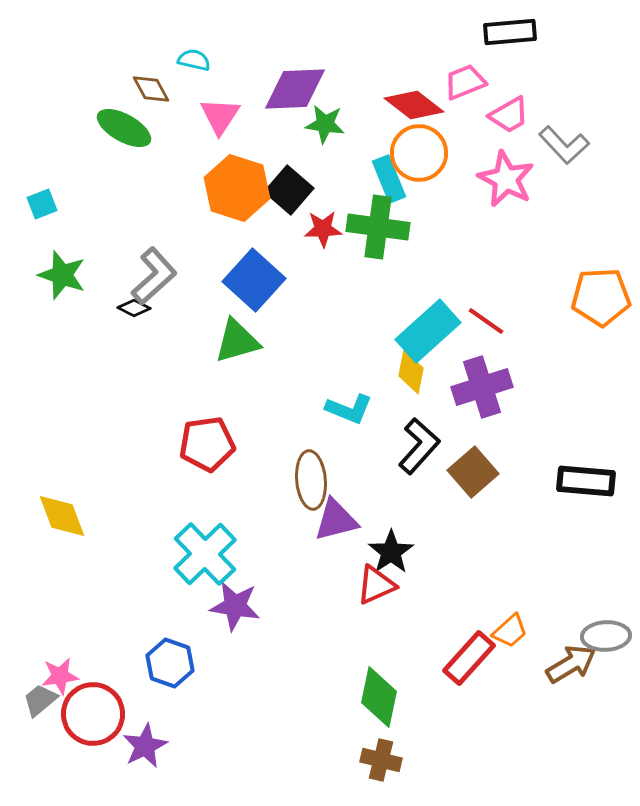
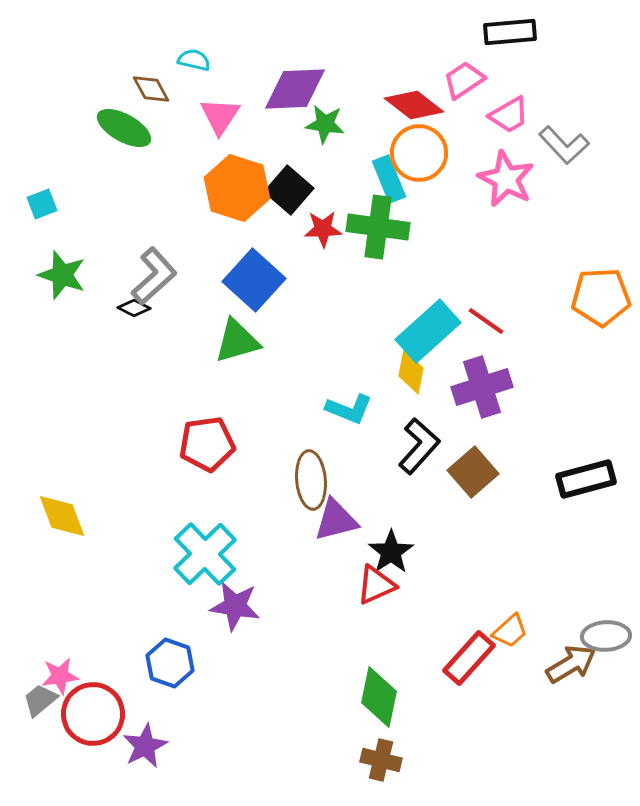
pink trapezoid at (465, 82): moved 1 px left, 2 px up; rotated 12 degrees counterclockwise
black rectangle at (586, 481): moved 2 px up; rotated 20 degrees counterclockwise
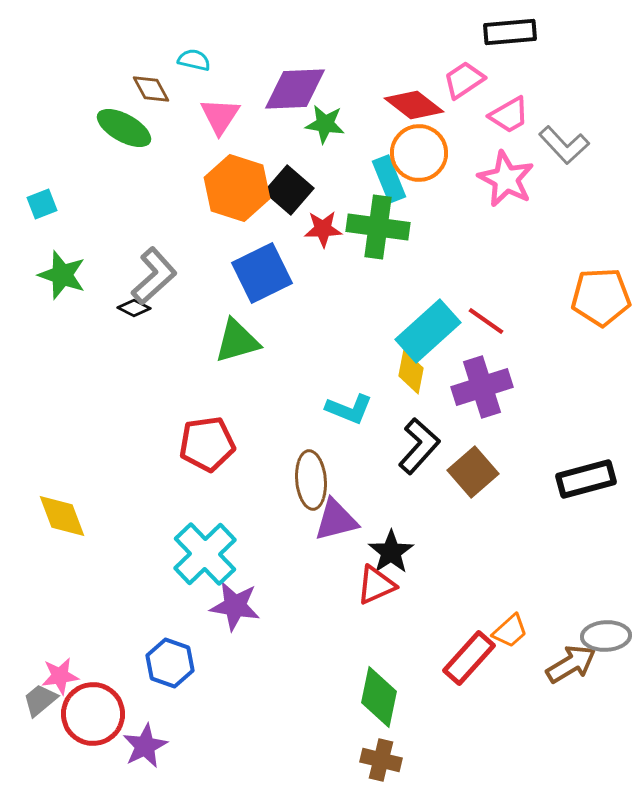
blue square at (254, 280): moved 8 px right, 7 px up; rotated 22 degrees clockwise
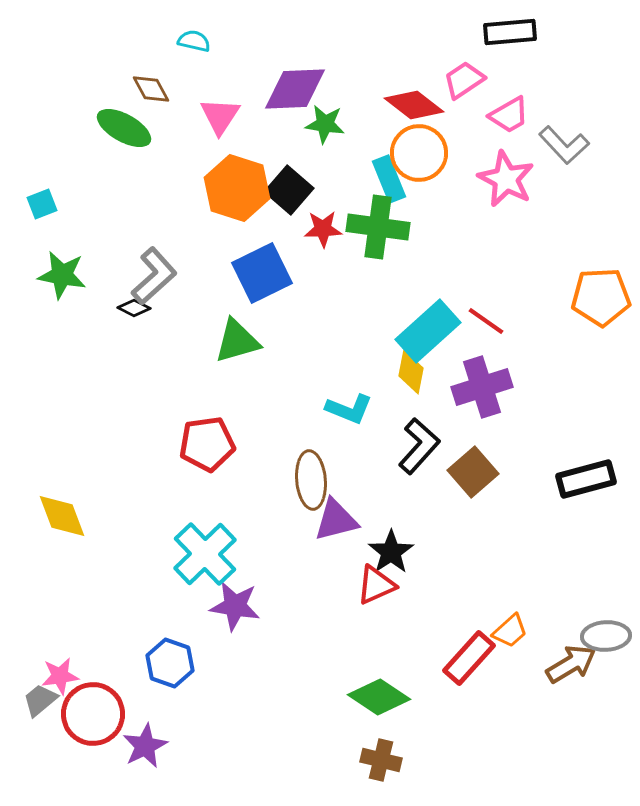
cyan semicircle at (194, 60): moved 19 px up
green star at (62, 275): rotated 9 degrees counterclockwise
green diamond at (379, 697): rotated 68 degrees counterclockwise
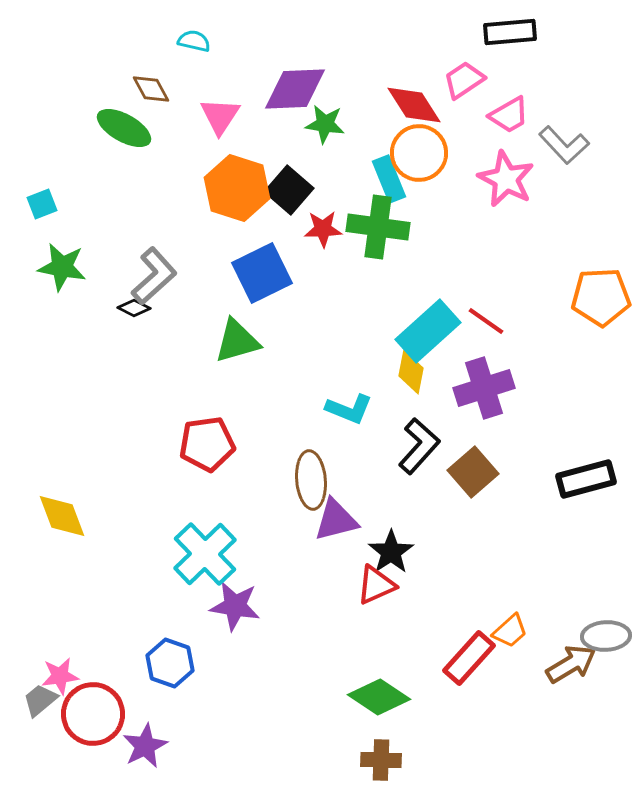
red diamond at (414, 105): rotated 20 degrees clockwise
green star at (62, 275): moved 8 px up
purple cross at (482, 387): moved 2 px right, 1 px down
brown cross at (381, 760): rotated 12 degrees counterclockwise
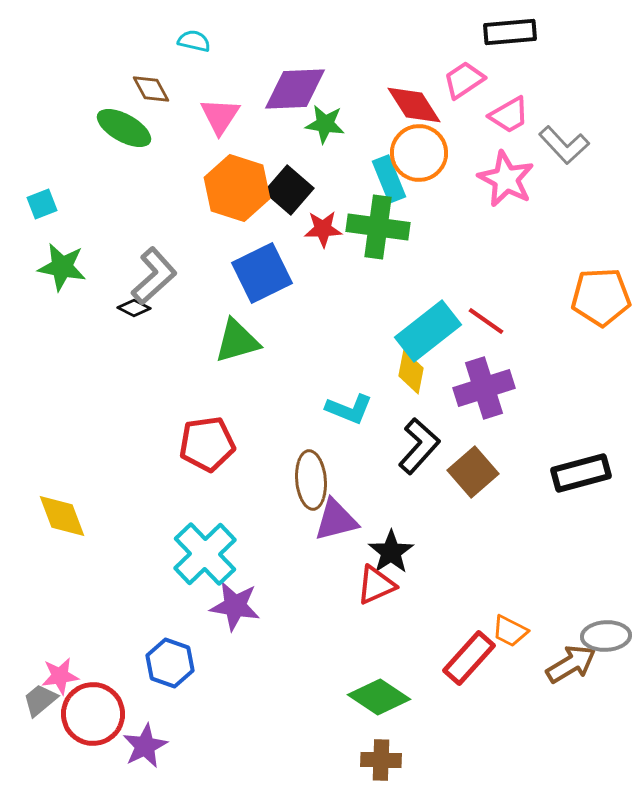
cyan rectangle at (428, 331): rotated 4 degrees clockwise
black rectangle at (586, 479): moved 5 px left, 6 px up
orange trapezoid at (510, 631): rotated 69 degrees clockwise
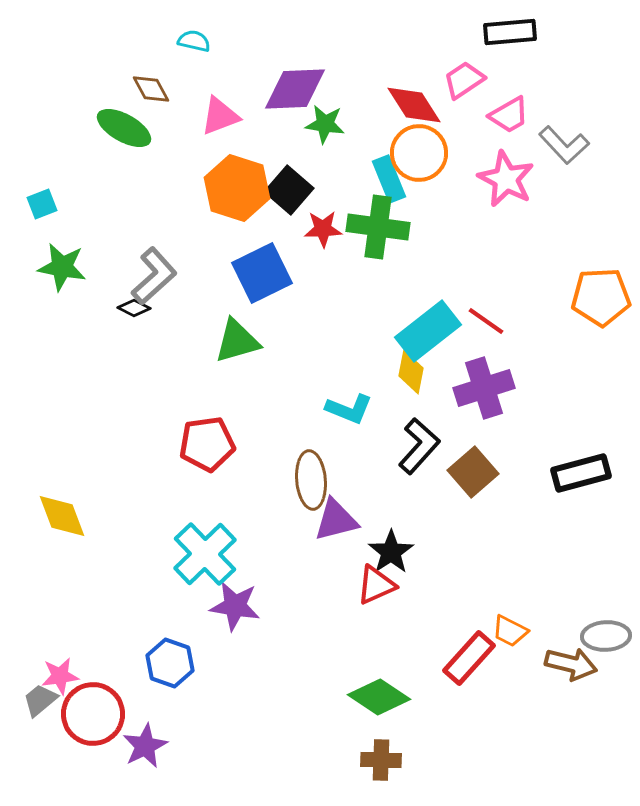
pink triangle at (220, 116): rotated 36 degrees clockwise
brown arrow at (571, 664): rotated 45 degrees clockwise
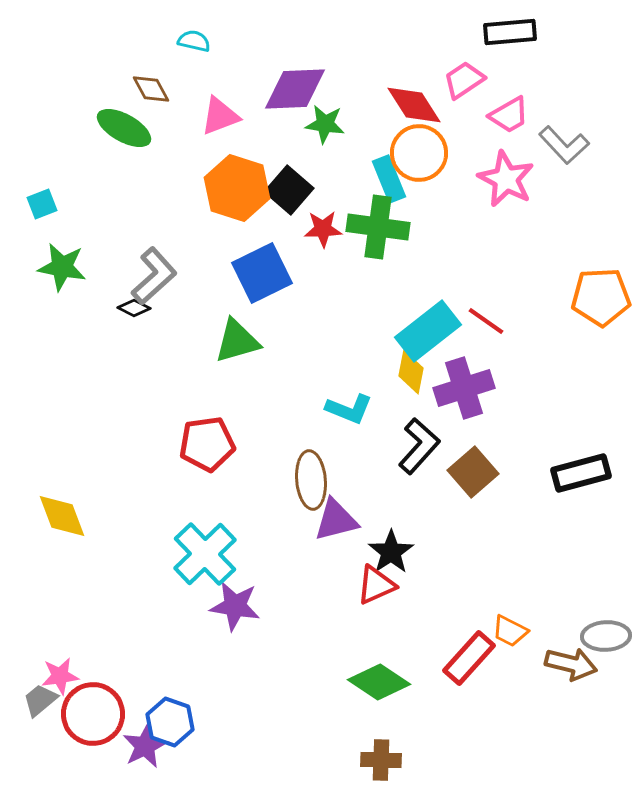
purple cross at (484, 388): moved 20 px left
blue hexagon at (170, 663): moved 59 px down
green diamond at (379, 697): moved 15 px up
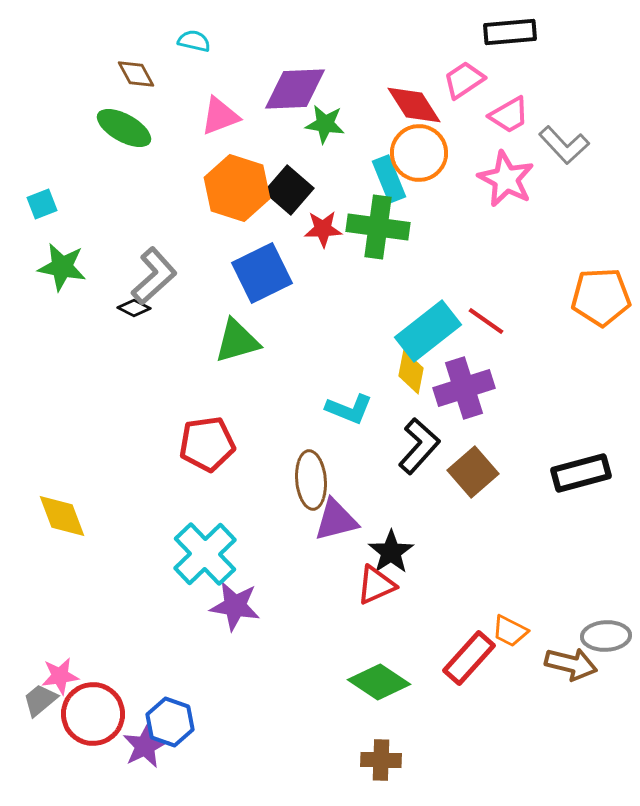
brown diamond at (151, 89): moved 15 px left, 15 px up
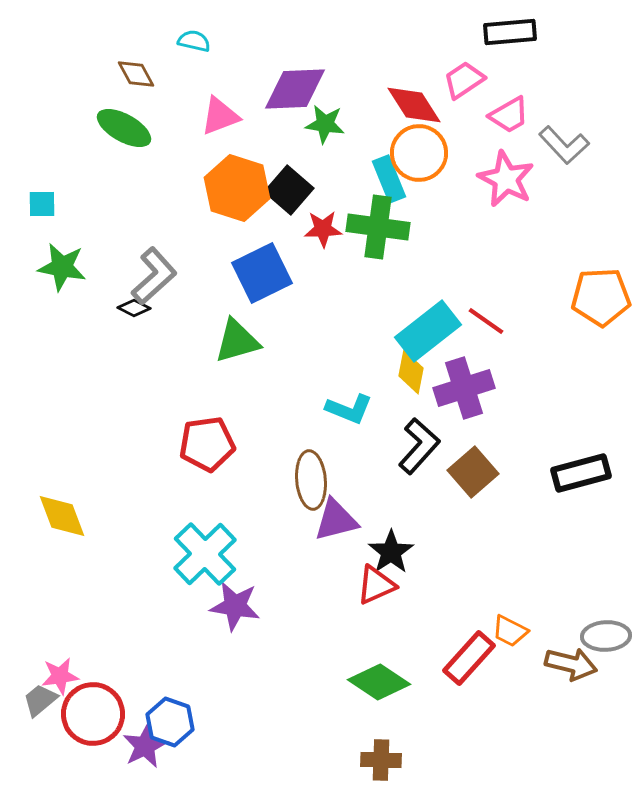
cyan square at (42, 204): rotated 20 degrees clockwise
